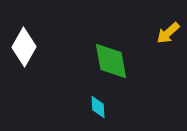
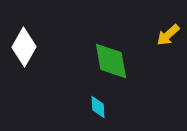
yellow arrow: moved 2 px down
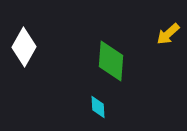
yellow arrow: moved 1 px up
green diamond: rotated 15 degrees clockwise
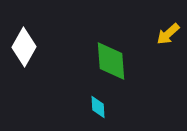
green diamond: rotated 9 degrees counterclockwise
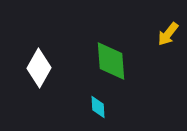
yellow arrow: rotated 10 degrees counterclockwise
white diamond: moved 15 px right, 21 px down
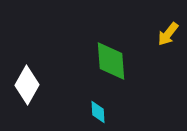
white diamond: moved 12 px left, 17 px down
cyan diamond: moved 5 px down
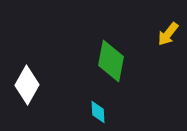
green diamond: rotated 15 degrees clockwise
